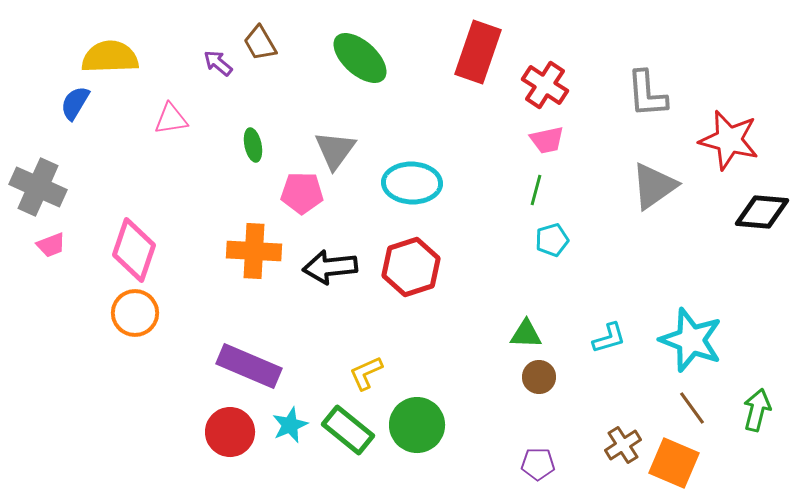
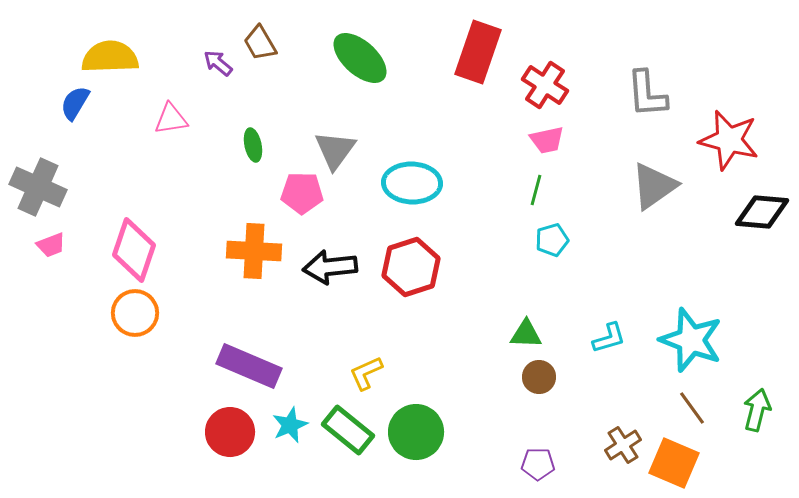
green circle at (417, 425): moved 1 px left, 7 px down
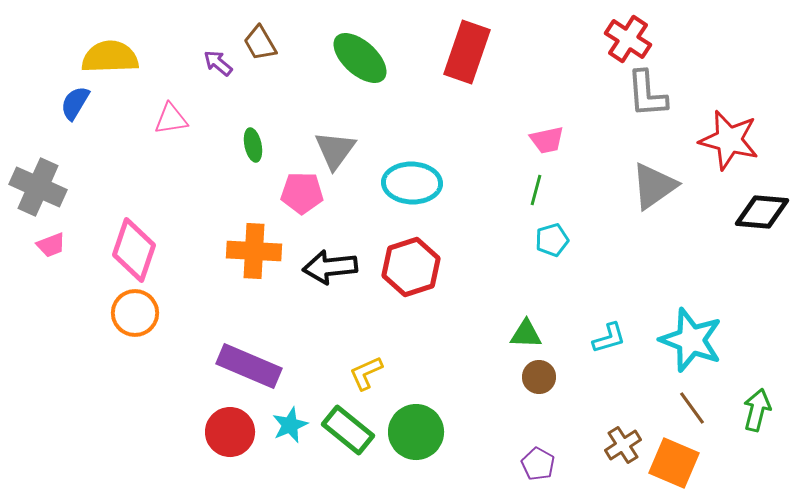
red rectangle at (478, 52): moved 11 px left
red cross at (545, 85): moved 83 px right, 46 px up
purple pentagon at (538, 464): rotated 28 degrees clockwise
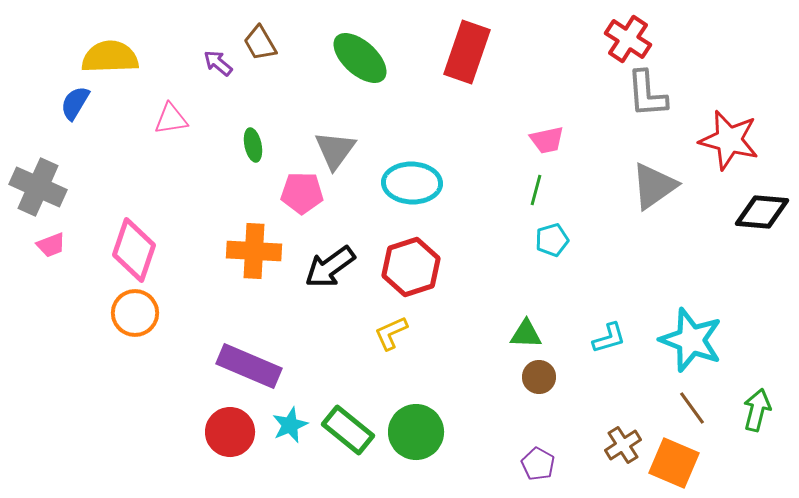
black arrow at (330, 267): rotated 30 degrees counterclockwise
yellow L-shape at (366, 373): moved 25 px right, 40 px up
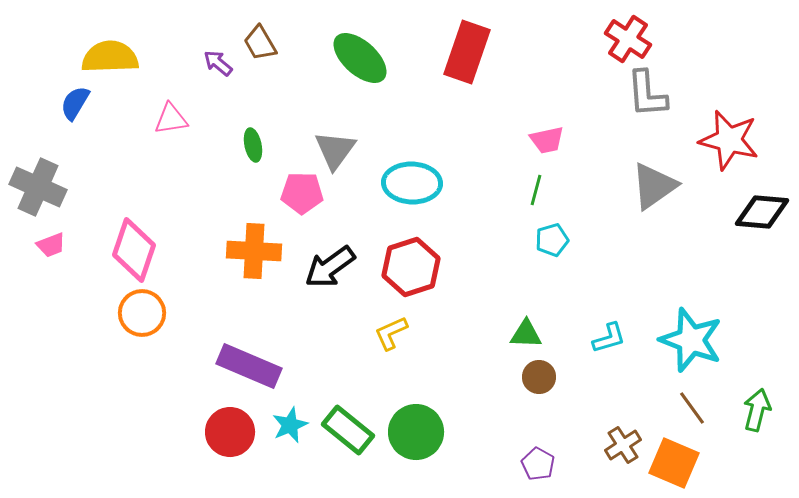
orange circle at (135, 313): moved 7 px right
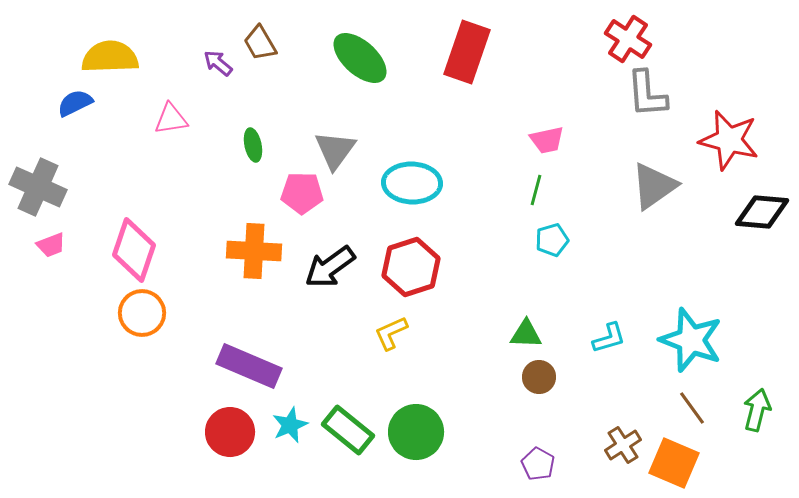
blue semicircle at (75, 103): rotated 33 degrees clockwise
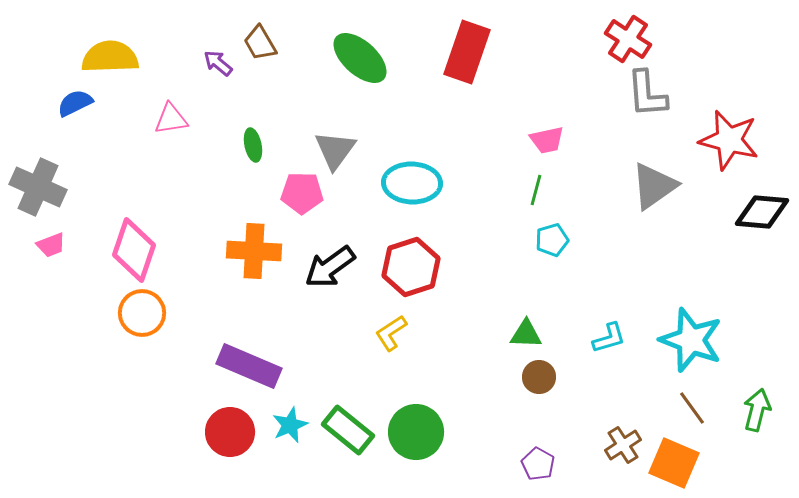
yellow L-shape at (391, 333): rotated 9 degrees counterclockwise
